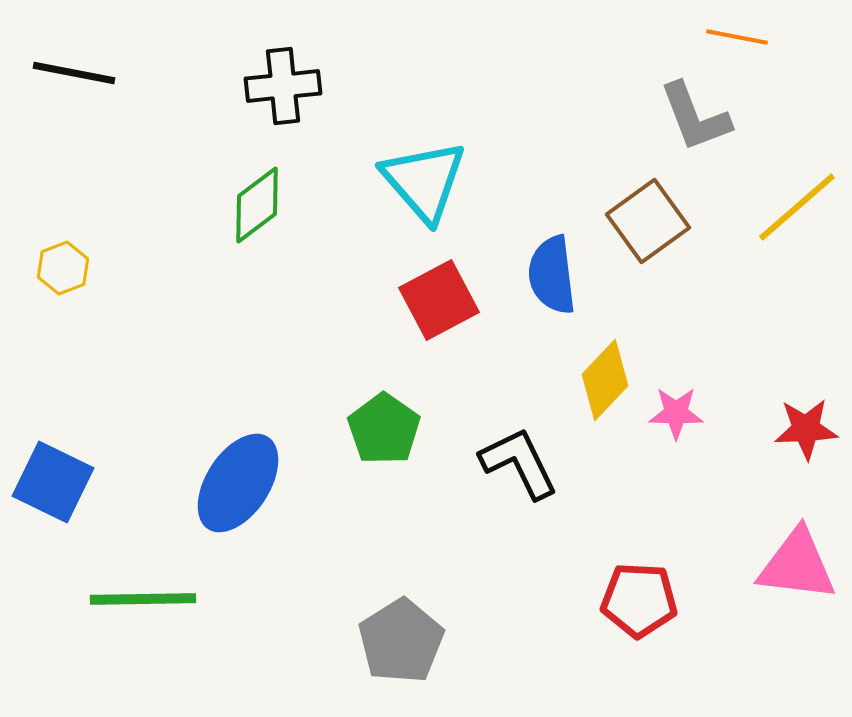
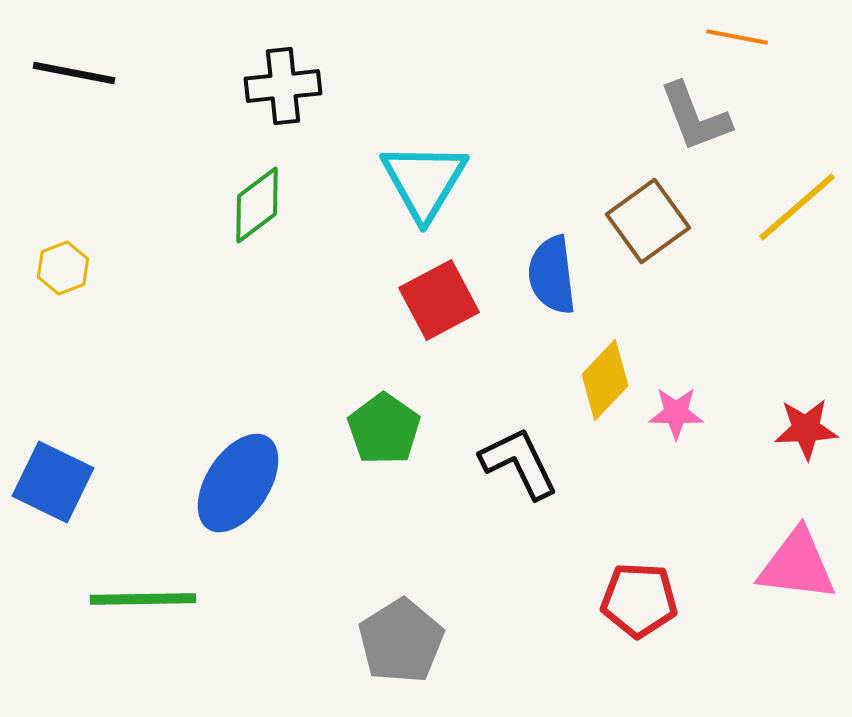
cyan triangle: rotated 12 degrees clockwise
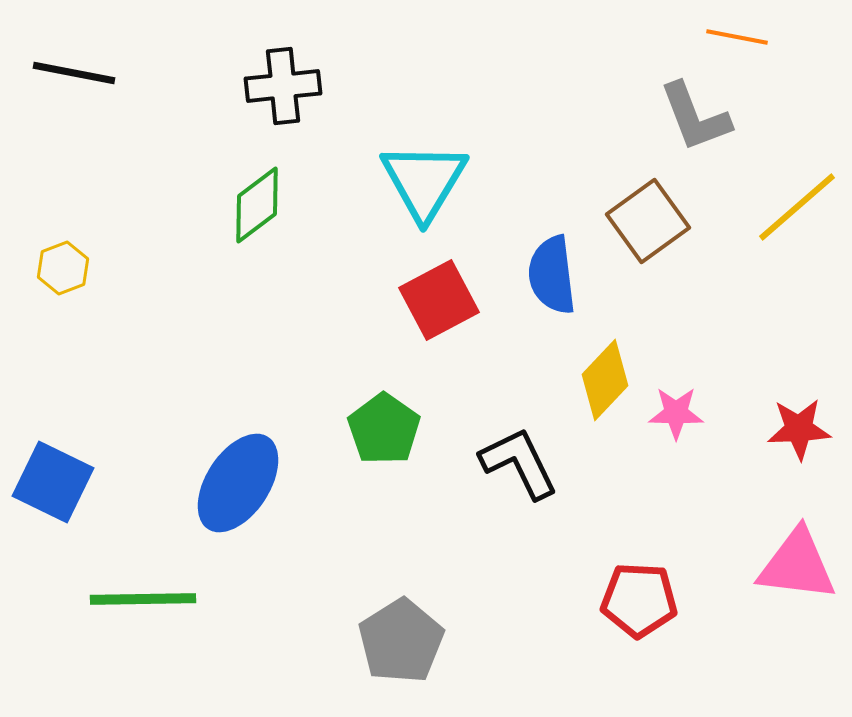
red star: moved 7 px left
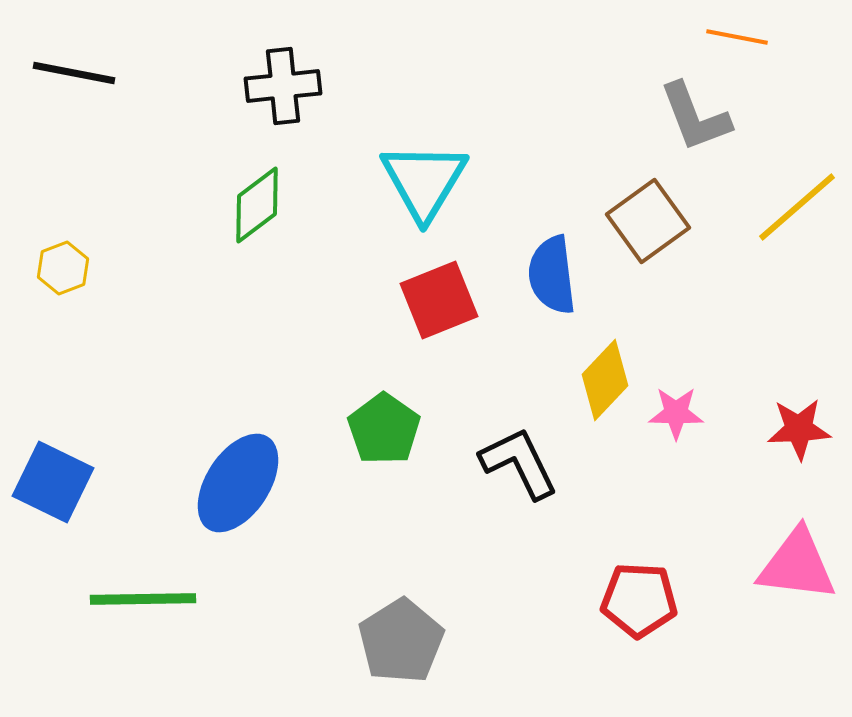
red square: rotated 6 degrees clockwise
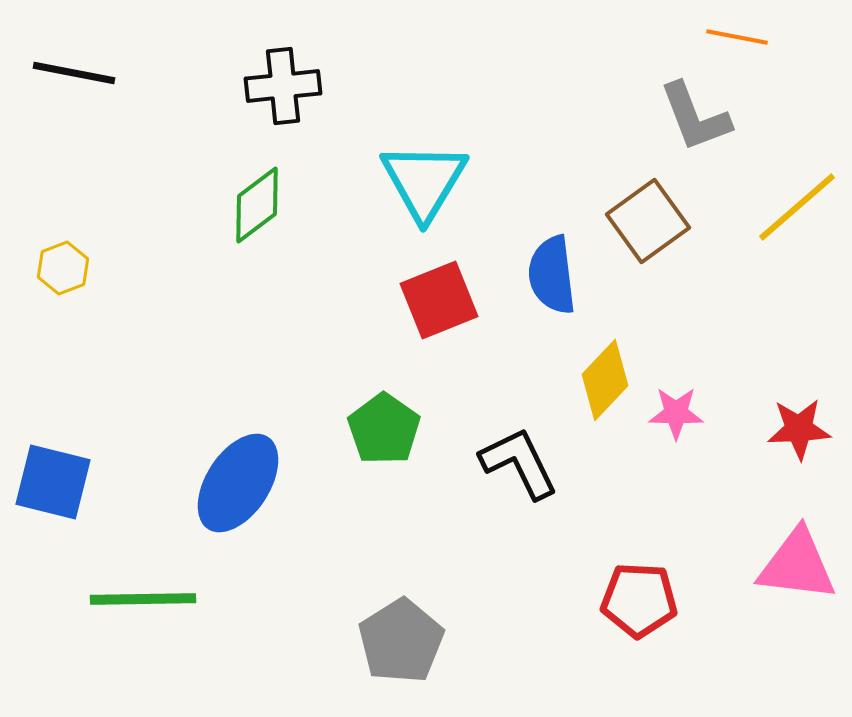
blue square: rotated 12 degrees counterclockwise
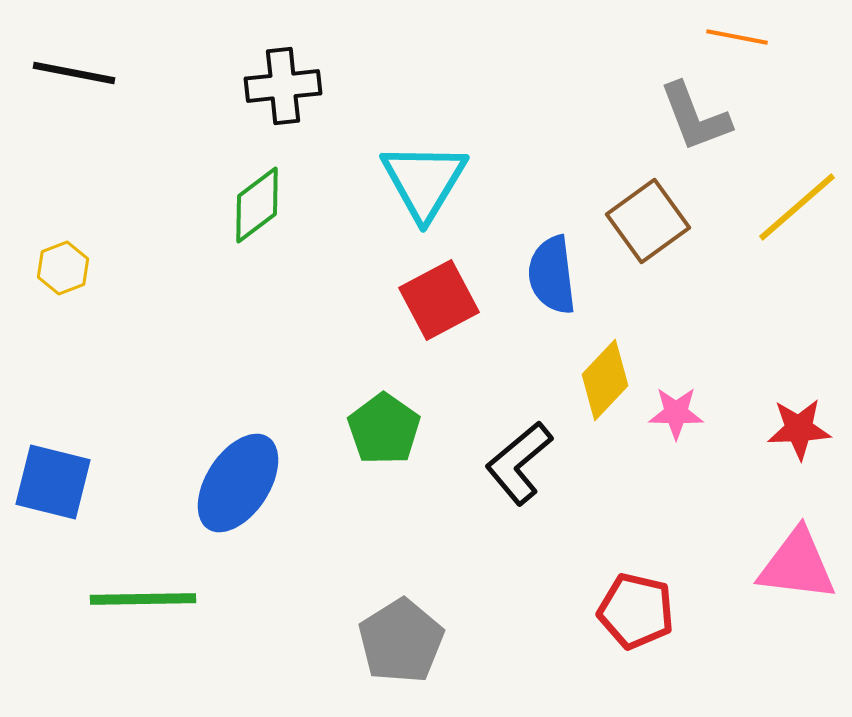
red square: rotated 6 degrees counterclockwise
black L-shape: rotated 104 degrees counterclockwise
red pentagon: moved 3 px left, 11 px down; rotated 10 degrees clockwise
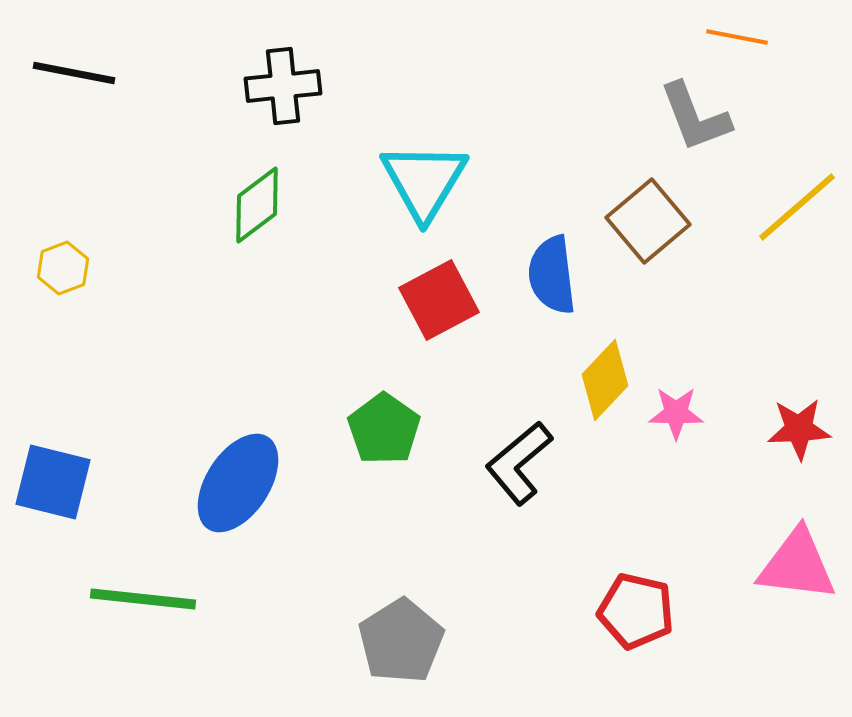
brown square: rotated 4 degrees counterclockwise
green line: rotated 7 degrees clockwise
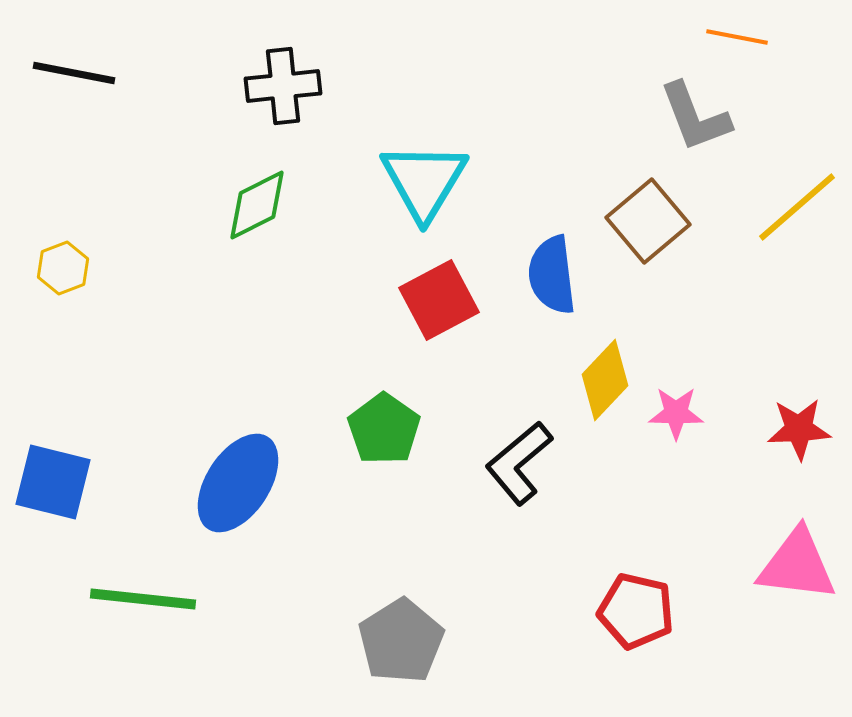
green diamond: rotated 10 degrees clockwise
